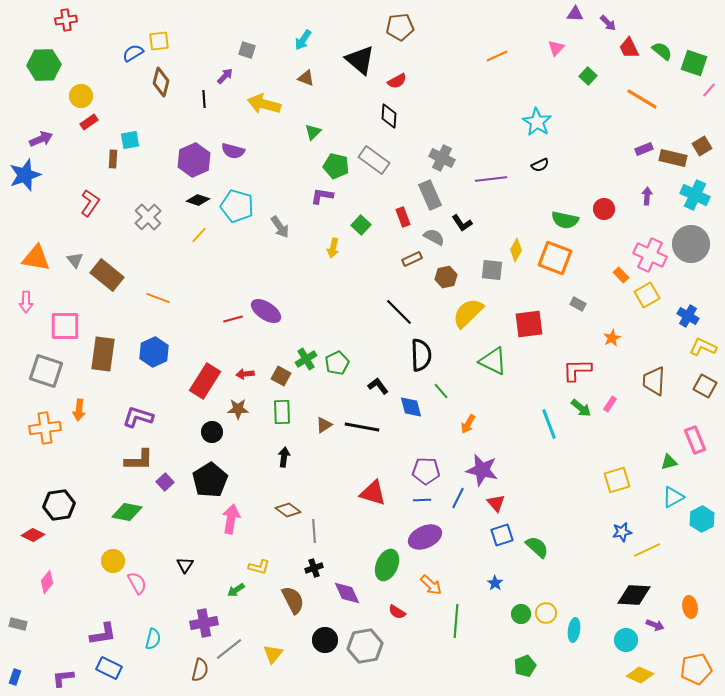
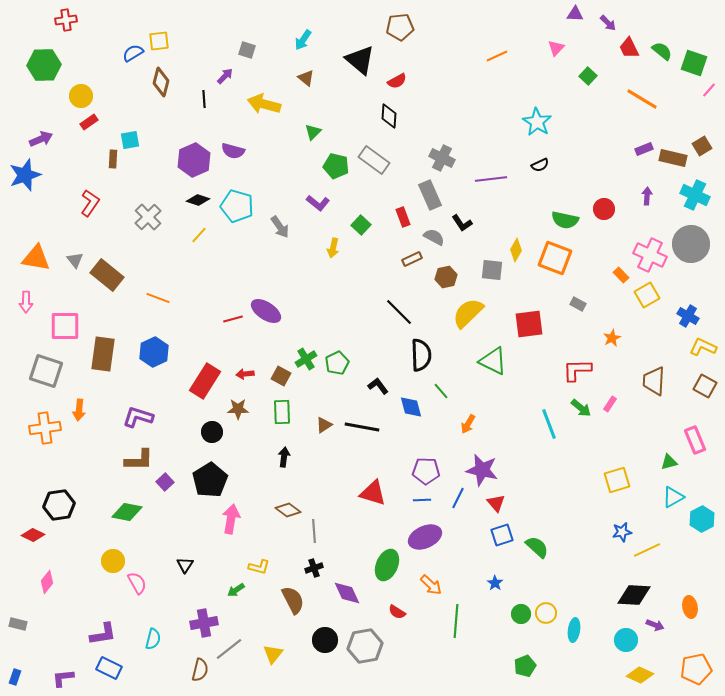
brown triangle at (306, 78): rotated 18 degrees clockwise
purple L-shape at (322, 196): moved 4 px left, 7 px down; rotated 150 degrees counterclockwise
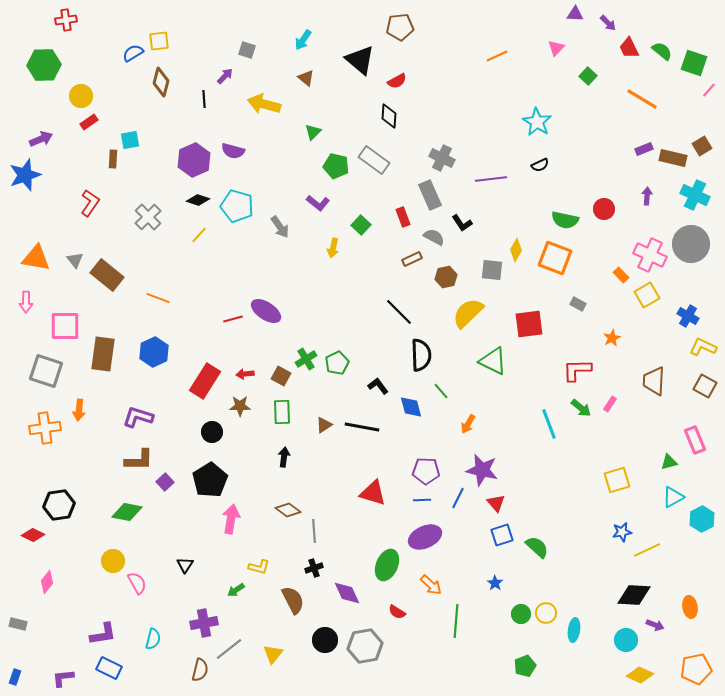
brown star at (238, 409): moved 2 px right, 3 px up
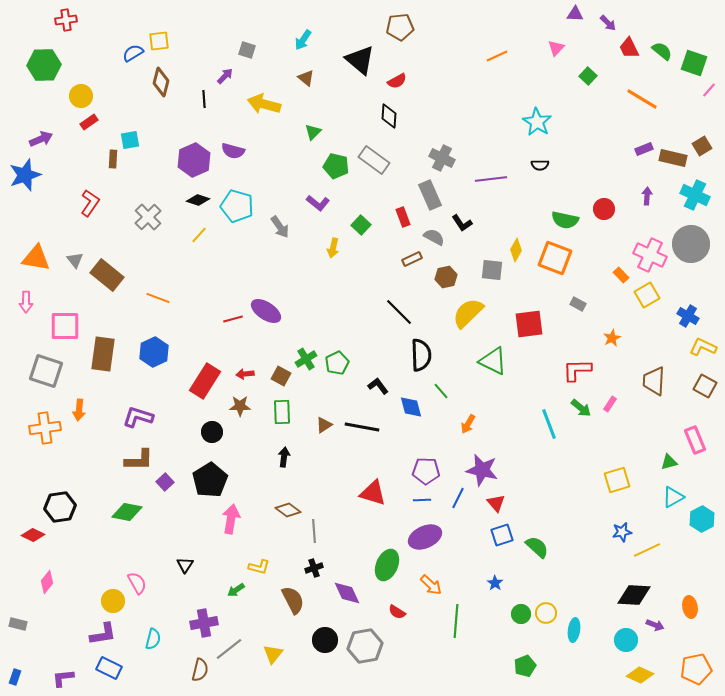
black semicircle at (540, 165): rotated 24 degrees clockwise
black hexagon at (59, 505): moved 1 px right, 2 px down
yellow circle at (113, 561): moved 40 px down
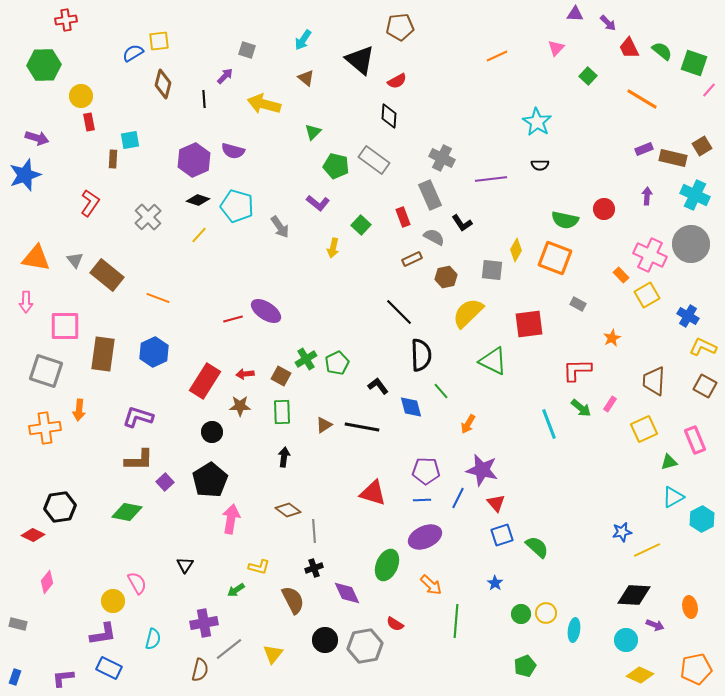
brown diamond at (161, 82): moved 2 px right, 2 px down
red rectangle at (89, 122): rotated 66 degrees counterclockwise
purple arrow at (41, 139): moved 4 px left, 1 px up; rotated 40 degrees clockwise
yellow square at (617, 480): moved 27 px right, 51 px up; rotated 8 degrees counterclockwise
red semicircle at (397, 612): moved 2 px left, 12 px down
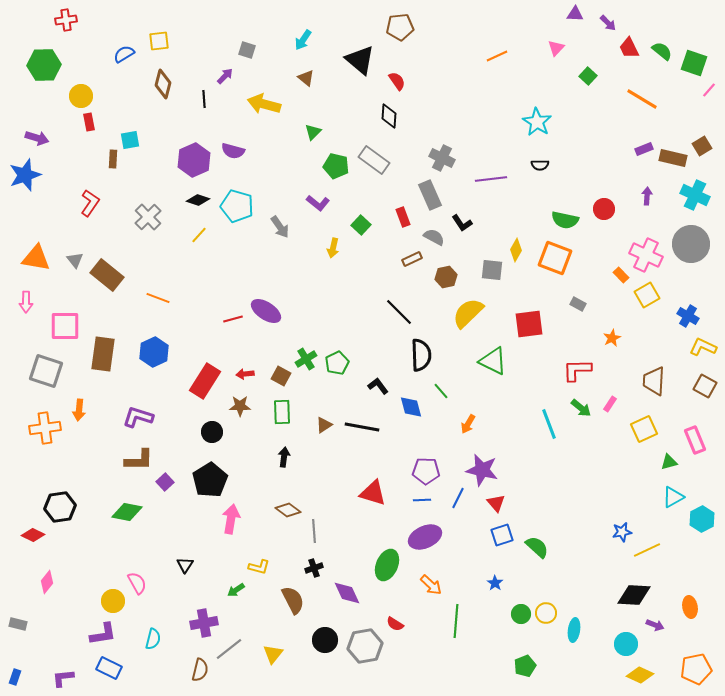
blue semicircle at (133, 53): moved 9 px left, 1 px down
red semicircle at (397, 81): rotated 96 degrees counterclockwise
pink cross at (650, 255): moved 4 px left
cyan circle at (626, 640): moved 4 px down
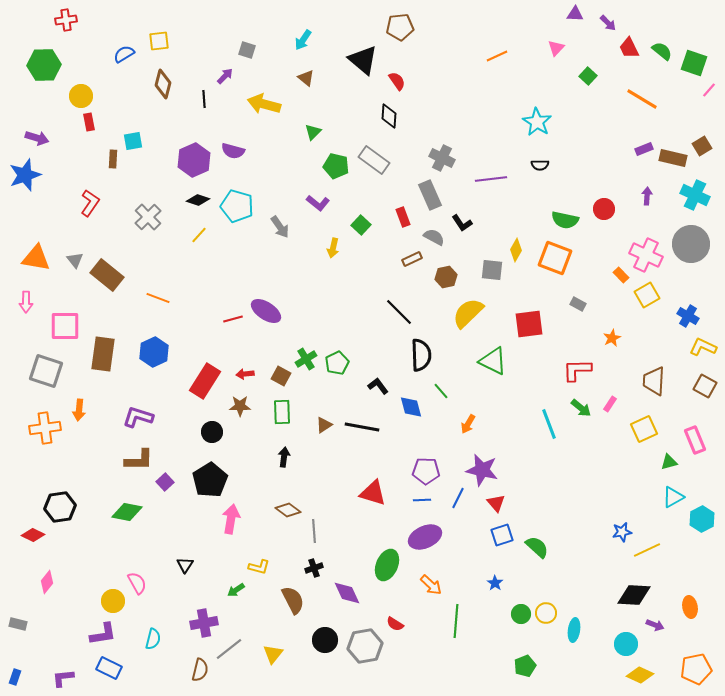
black triangle at (360, 60): moved 3 px right
cyan square at (130, 140): moved 3 px right, 1 px down
